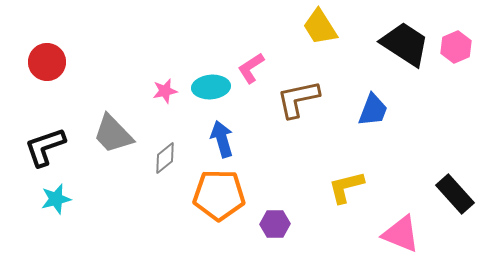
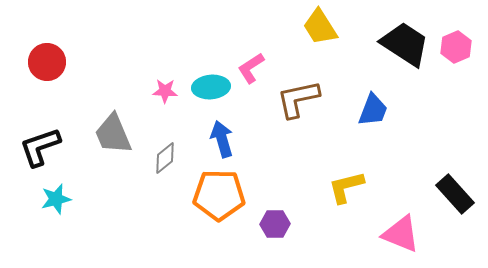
pink star: rotated 15 degrees clockwise
gray trapezoid: rotated 21 degrees clockwise
black L-shape: moved 5 px left
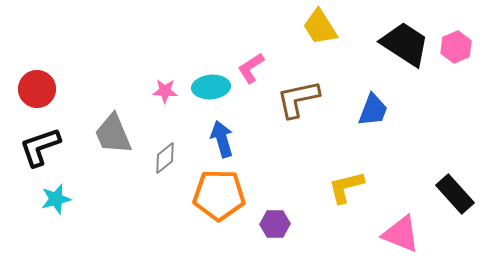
red circle: moved 10 px left, 27 px down
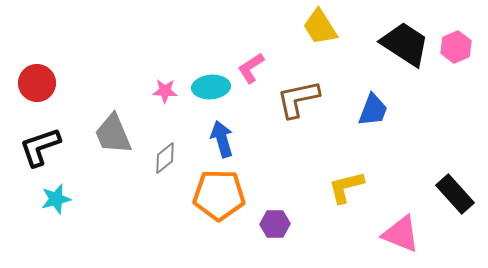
red circle: moved 6 px up
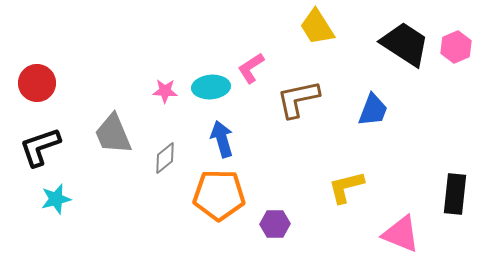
yellow trapezoid: moved 3 px left
black rectangle: rotated 48 degrees clockwise
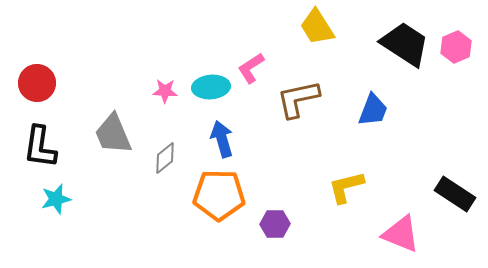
black L-shape: rotated 63 degrees counterclockwise
black rectangle: rotated 63 degrees counterclockwise
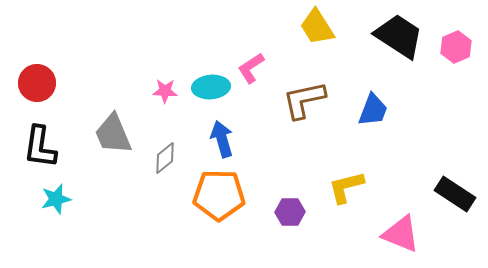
black trapezoid: moved 6 px left, 8 px up
brown L-shape: moved 6 px right, 1 px down
purple hexagon: moved 15 px right, 12 px up
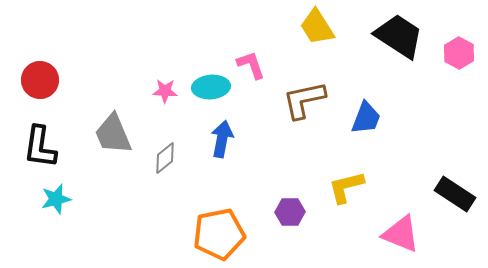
pink hexagon: moved 3 px right, 6 px down; rotated 8 degrees counterclockwise
pink L-shape: moved 3 px up; rotated 104 degrees clockwise
red circle: moved 3 px right, 3 px up
blue trapezoid: moved 7 px left, 8 px down
blue arrow: rotated 27 degrees clockwise
orange pentagon: moved 39 px down; rotated 12 degrees counterclockwise
